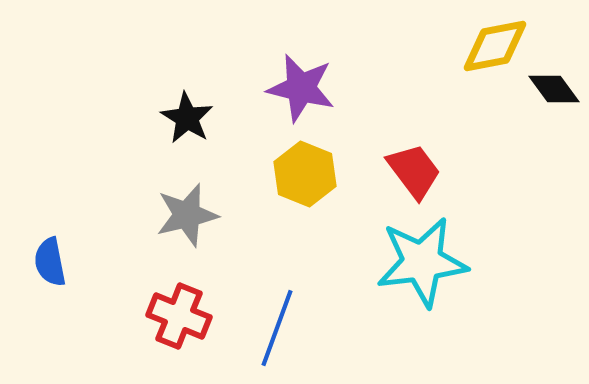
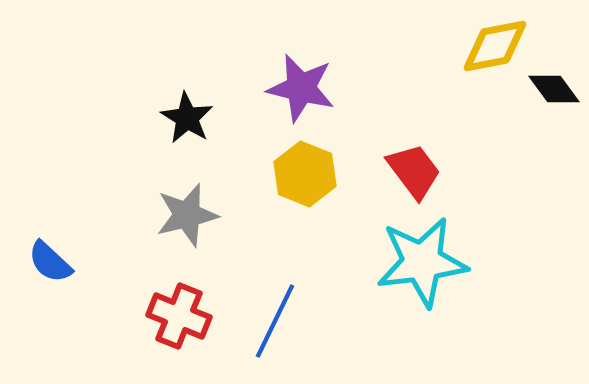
blue semicircle: rotated 36 degrees counterclockwise
blue line: moved 2 px left, 7 px up; rotated 6 degrees clockwise
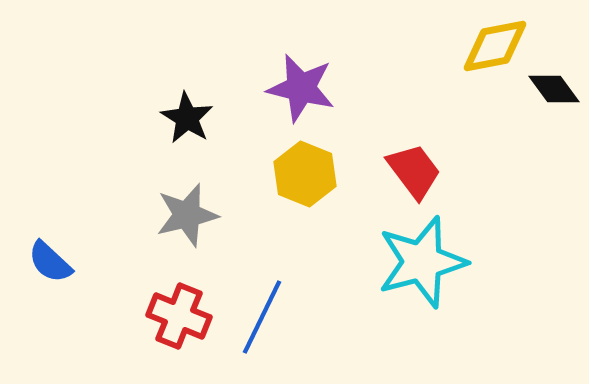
cyan star: rotated 8 degrees counterclockwise
blue line: moved 13 px left, 4 px up
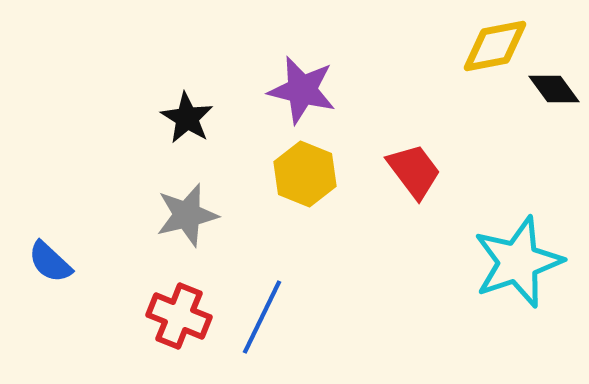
purple star: moved 1 px right, 2 px down
cyan star: moved 96 px right; rotated 4 degrees counterclockwise
